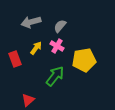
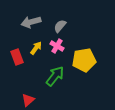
red rectangle: moved 2 px right, 2 px up
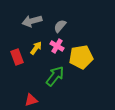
gray arrow: moved 1 px right, 1 px up
yellow pentagon: moved 3 px left, 3 px up
red triangle: moved 3 px right; rotated 24 degrees clockwise
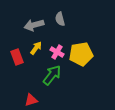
gray arrow: moved 2 px right, 4 px down
gray semicircle: moved 7 px up; rotated 56 degrees counterclockwise
pink cross: moved 6 px down
yellow pentagon: moved 3 px up
green arrow: moved 3 px left, 1 px up
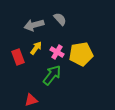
gray semicircle: rotated 152 degrees clockwise
red rectangle: moved 1 px right
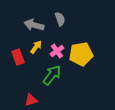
gray semicircle: rotated 24 degrees clockwise
gray arrow: rotated 30 degrees clockwise
yellow arrow: moved 1 px up
pink cross: moved 1 px up; rotated 24 degrees clockwise
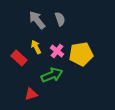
gray arrow: moved 3 px right, 5 px up; rotated 36 degrees clockwise
yellow arrow: rotated 64 degrees counterclockwise
pink cross: rotated 16 degrees counterclockwise
red rectangle: moved 1 px right, 1 px down; rotated 28 degrees counterclockwise
green arrow: rotated 30 degrees clockwise
red triangle: moved 6 px up
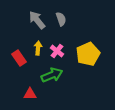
gray semicircle: moved 1 px right
yellow arrow: moved 2 px right, 1 px down; rotated 32 degrees clockwise
yellow pentagon: moved 7 px right; rotated 15 degrees counterclockwise
red rectangle: rotated 14 degrees clockwise
red triangle: moved 1 px left; rotated 16 degrees clockwise
